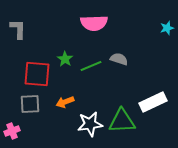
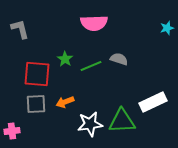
gray L-shape: moved 2 px right; rotated 15 degrees counterclockwise
gray square: moved 6 px right
pink cross: rotated 14 degrees clockwise
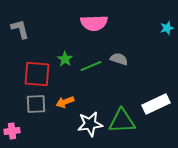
white rectangle: moved 3 px right, 2 px down
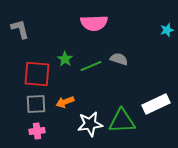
cyan star: moved 2 px down
pink cross: moved 25 px right
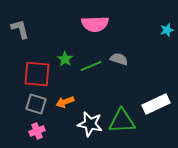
pink semicircle: moved 1 px right, 1 px down
gray square: rotated 20 degrees clockwise
white star: rotated 20 degrees clockwise
pink cross: rotated 14 degrees counterclockwise
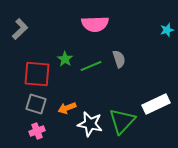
gray L-shape: rotated 60 degrees clockwise
gray semicircle: rotated 54 degrees clockwise
orange arrow: moved 2 px right, 6 px down
green triangle: rotated 44 degrees counterclockwise
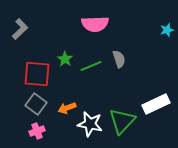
gray square: rotated 20 degrees clockwise
